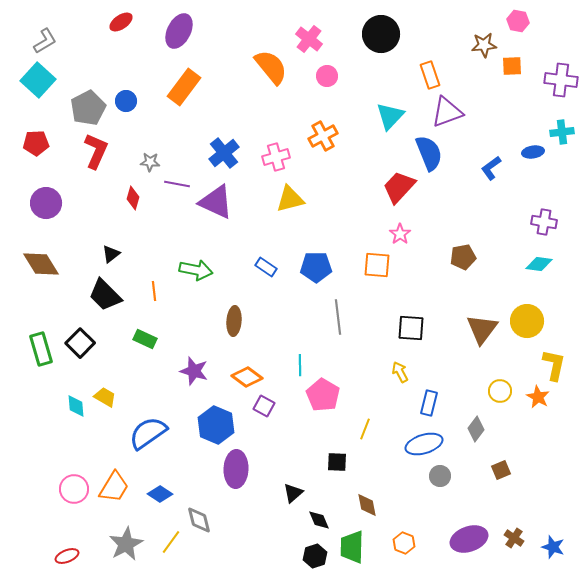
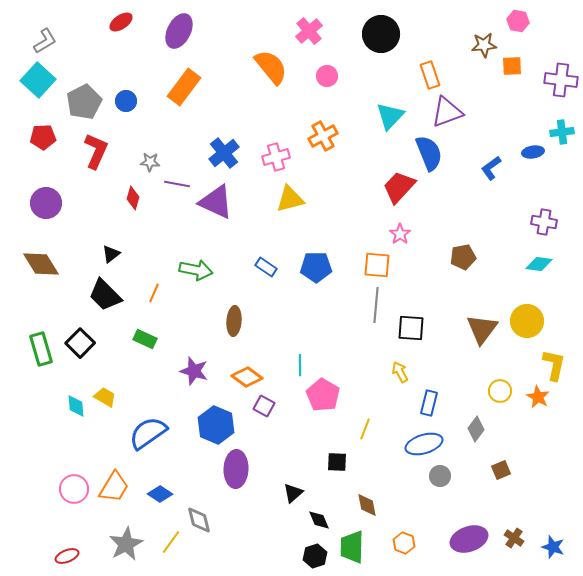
pink cross at (309, 39): moved 8 px up; rotated 12 degrees clockwise
gray pentagon at (88, 108): moved 4 px left, 6 px up
red pentagon at (36, 143): moved 7 px right, 6 px up
orange line at (154, 291): moved 2 px down; rotated 30 degrees clockwise
gray line at (338, 317): moved 38 px right, 12 px up; rotated 12 degrees clockwise
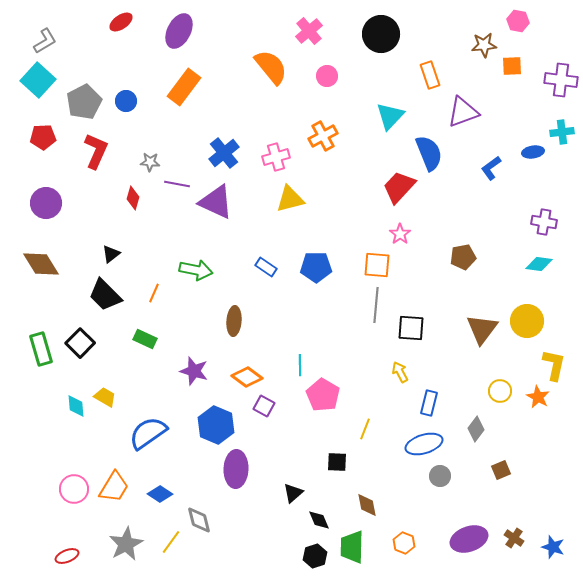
purple triangle at (447, 112): moved 16 px right
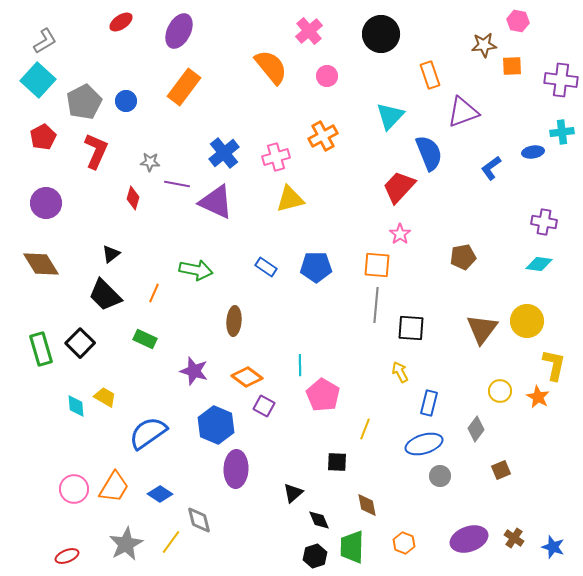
red pentagon at (43, 137): rotated 25 degrees counterclockwise
